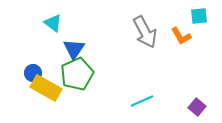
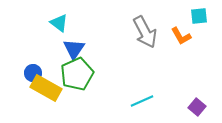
cyan triangle: moved 6 px right
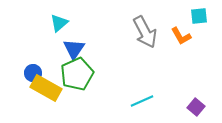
cyan triangle: rotated 42 degrees clockwise
purple square: moved 1 px left
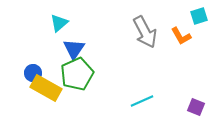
cyan square: rotated 12 degrees counterclockwise
purple square: rotated 18 degrees counterclockwise
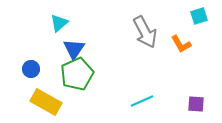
orange L-shape: moved 8 px down
blue circle: moved 2 px left, 4 px up
yellow rectangle: moved 14 px down
purple square: moved 3 px up; rotated 18 degrees counterclockwise
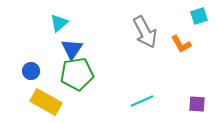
blue triangle: moved 2 px left
blue circle: moved 2 px down
green pentagon: rotated 16 degrees clockwise
purple square: moved 1 px right
